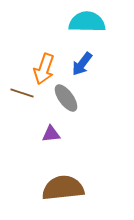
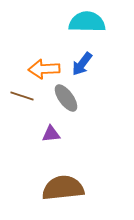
orange arrow: rotated 68 degrees clockwise
brown line: moved 3 px down
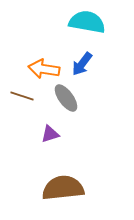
cyan semicircle: rotated 9 degrees clockwise
orange arrow: rotated 12 degrees clockwise
purple triangle: moved 1 px left; rotated 12 degrees counterclockwise
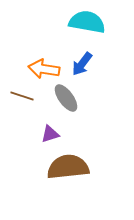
brown semicircle: moved 5 px right, 21 px up
